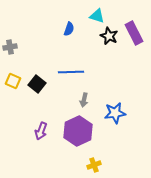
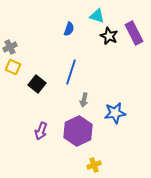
gray cross: rotated 16 degrees counterclockwise
blue line: rotated 70 degrees counterclockwise
yellow square: moved 14 px up
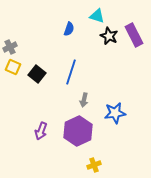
purple rectangle: moved 2 px down
black square: moved 10 px up
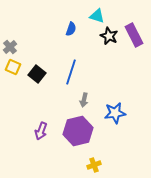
blue semicircle: moved 2 px right
gray cross: rotated 16 degrees counterclockwise
purple hexagon: rotated 12 degrees clockwise
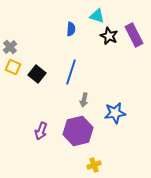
blue semicircle: rotated 16 degrees counterclockwise
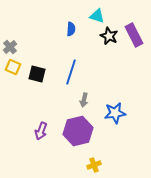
black square: rotated 24 degrees counterclockwise
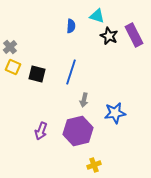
blue semicircle: moved 3 px up
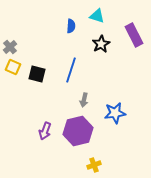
black star: moved 8 px left, 8 px down; rotated 18 degrees clockwise
blue line: moved 2 px up
purple arrow: moved 4 px right
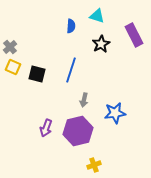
purple arrow: moved 1 px right, 3 px up
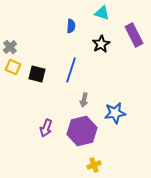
cyan triangle: moved 5 px right, 3 px up
purple hexagon: moved 4 px right
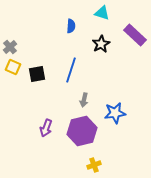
purple rectangle: moved 1 px right; rotated 20 degrees counterclockwise
black square: rotated 24 degrees counterclockwise
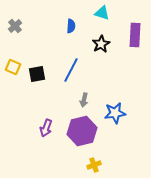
purple rectangle: rotated 50 degrees clockwise
gray cross: moved 5 px right, 21 px up
blue line: rotated 10 degrees clockwise
